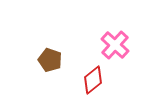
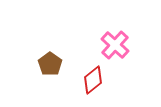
brown pentagon: moved 4 px down; rotated 15 degrees clockwise
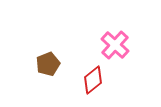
brown pentagon: moved 2 px left; rotated 15 degrees clockwise
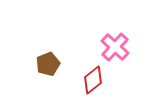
pink cross: moved 2 px down
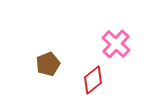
pink cross: moved 1 px right, 3 px up
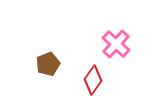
red diamond: rotated 16 degrees counterclockwise
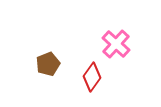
red diamond: moved 1 px left, 3 px up
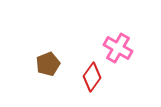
pink cross: moved 2 px right, 4 px down; rotated 12 degrees counterclockwise
